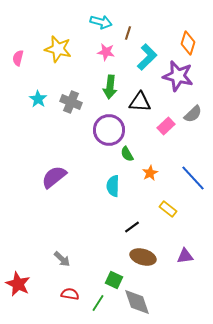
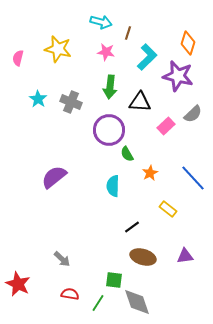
green square: rotated 18 degrees counterclockwise
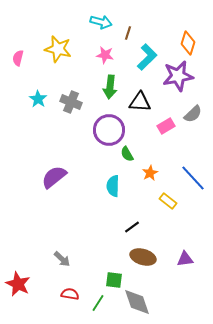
pink star: moved 1 px left, 3 px down
purple star: rotated 24 degrees counterclockwise
pink rectangle: rotated 12 degrees clockwise
yellow rectangle: moved 8 px up
purple triangle: moved 3 px down
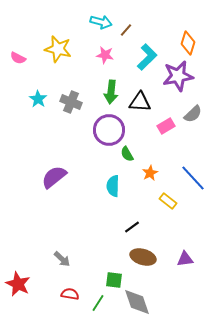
brown line: moved 2 px left, 3 px up; rotated 24 degrees clockwise
pink semicircle: rotated 77 degrees counterclockwise
green arrow: moved 1 px right, 5 px down
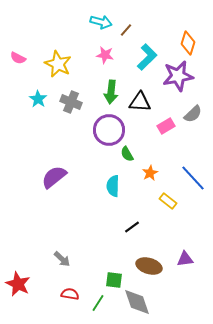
yellow star: moved 15 px down; rotated 12 degrees clockwise
brown ellipse: moved 6 px right, 9 px down
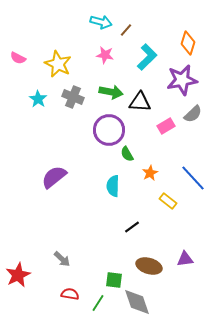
purple star: moved 4 px right, 4 px down
green arrow: rotated 85 degrees counterclockwise
gray cross: moved 2 px right, 5 px up
red star: moved 9 px up; rotated 20 degrees clockwise
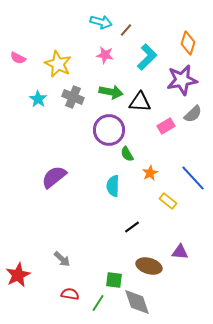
purple triangle: moved 5 px left, 7 px up; rotated 12 degrees clockwise
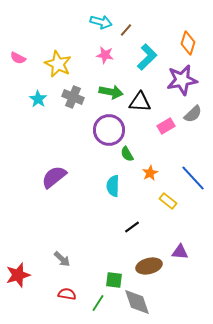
brown ellipse: rotated 30 degrees counterclockwise
red star: rotated 10 degrees clockwise
red semicircle: moved 3 px left
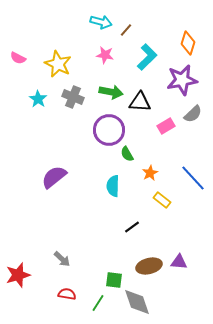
yellow rectangle: moved 6 px left, 1 px up
purple triangle: moved 1 px left, 10 px down
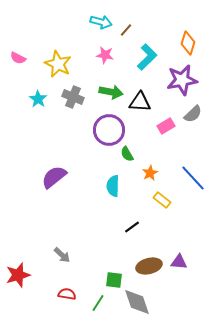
gray arrow: moved 4 px up
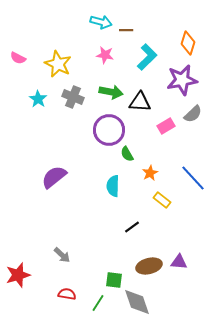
brown line: rotated 48 degrees clockwise
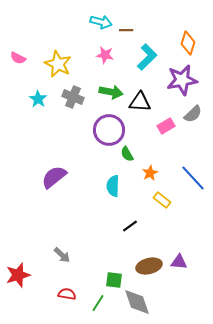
black line: moved 2 px left, 1 px up
